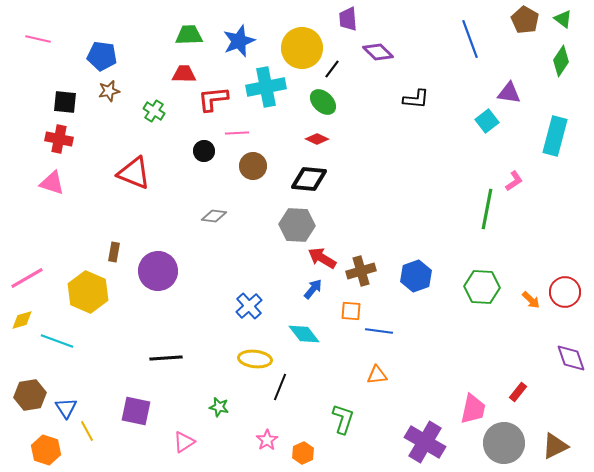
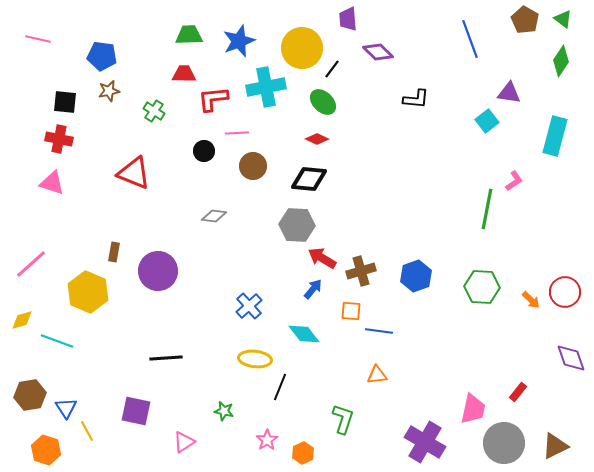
pink line at (27, 278): moved 4 px right, 14 px up; rotated 12 degrees counterclockwise
green star at (219, 407): moved 5 px right, 4 px down
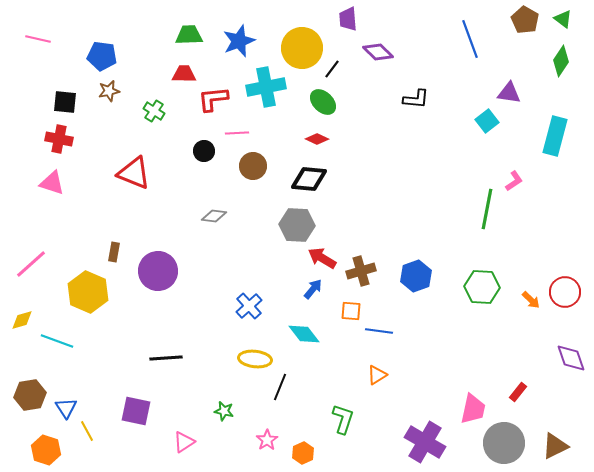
orange triangle at (377, 375): rotated 25 degrees counterclockwise
